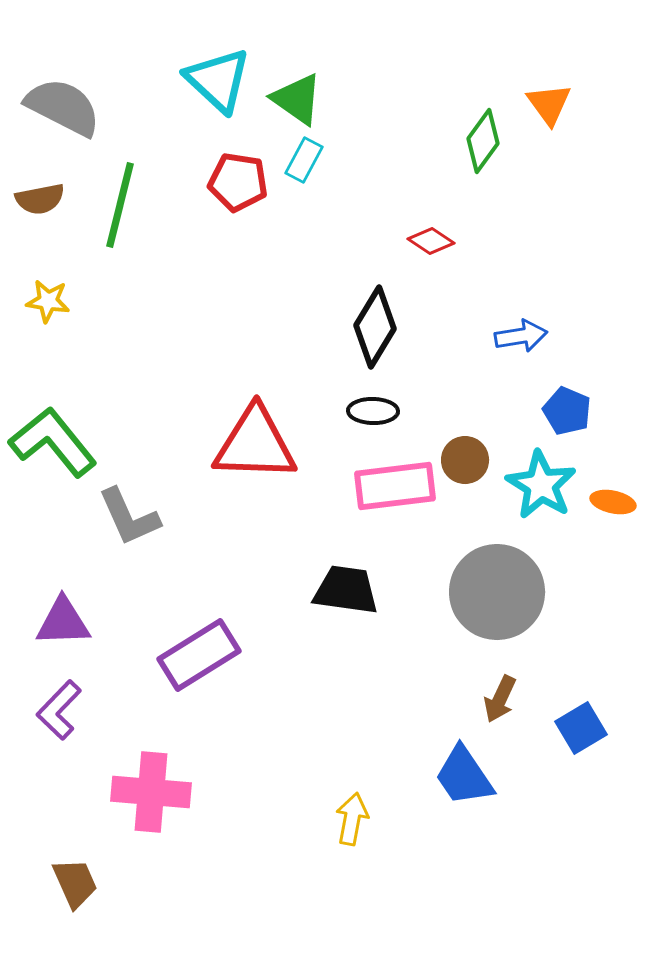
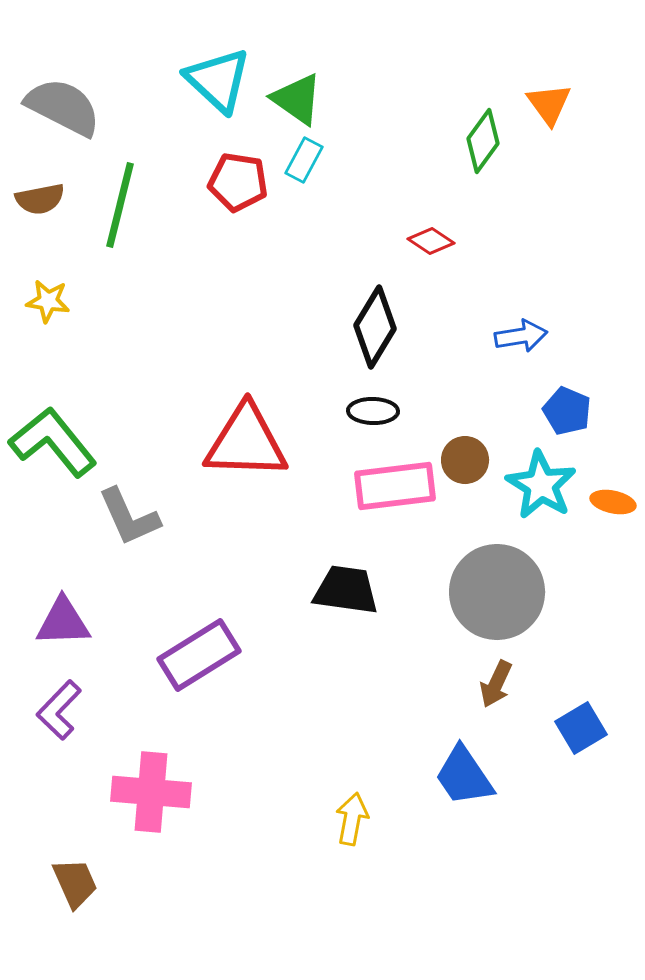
red triangle: moved 9 px left, 2 px up
brown arrow: moved 4 px left, 15 px up
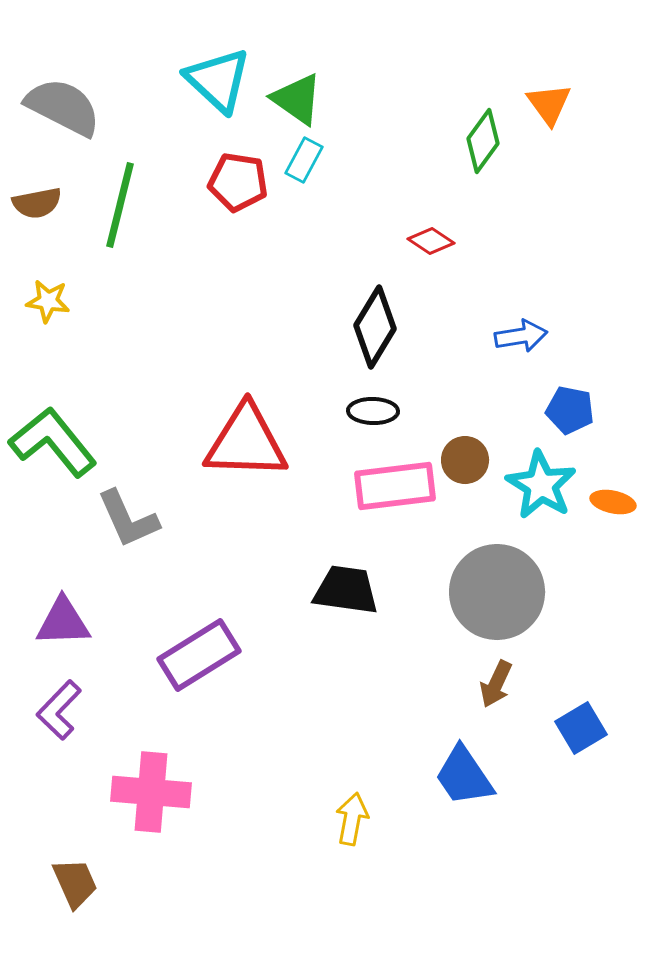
brown semicircle: moved 3 px left, 4 px down
blue pentagon: moved 3 px right, 1 px up; rotated 12 degrees counterclockwise
gray L-shape: moved 1 px left, 2 px down
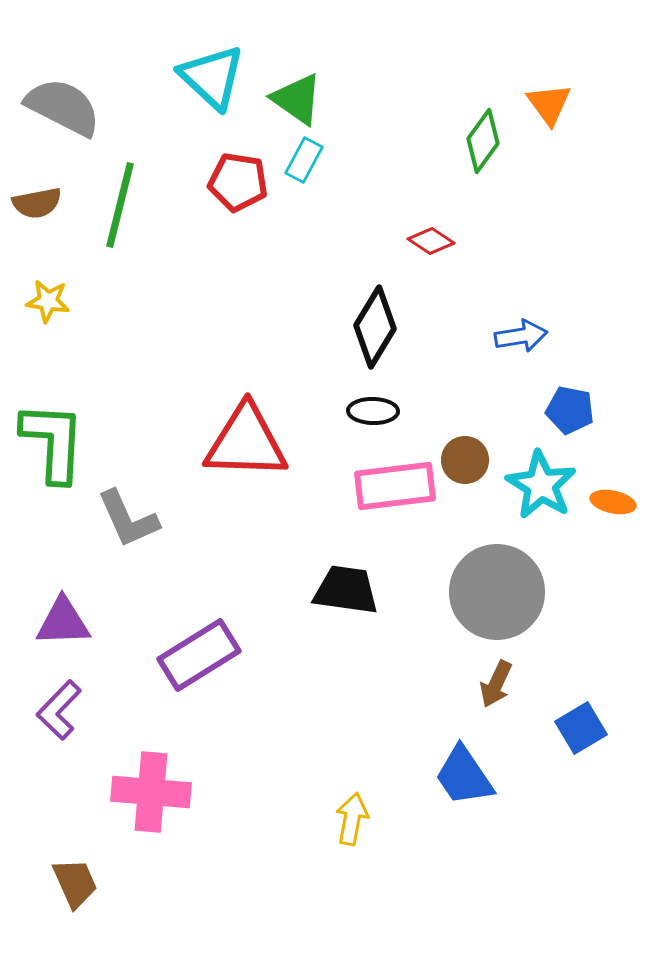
cyan triangle: moved 6 px left, 3 px up
green L-shape: rotated 42 degrees clockwise
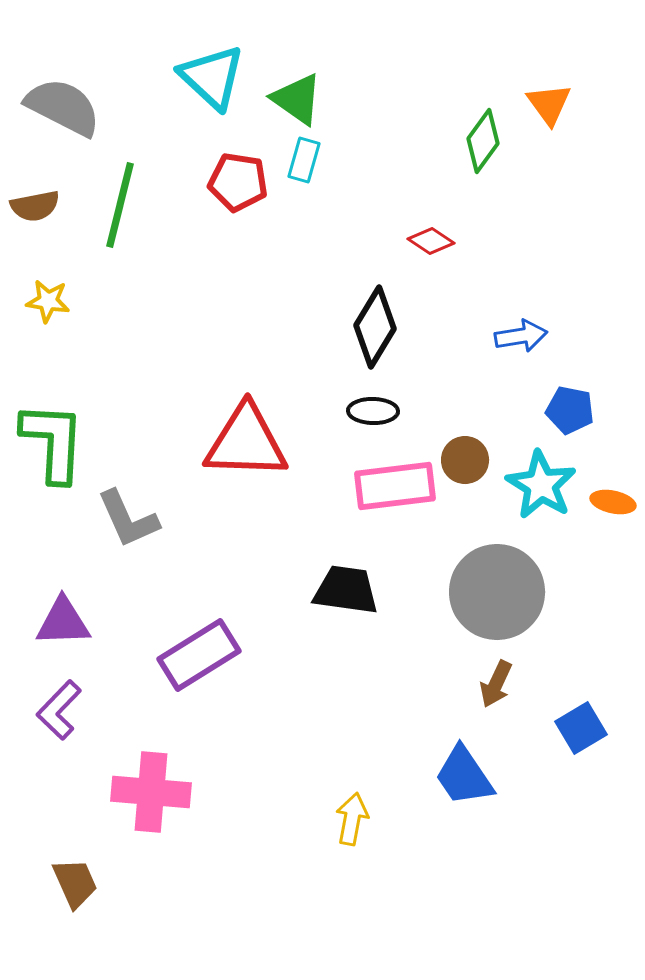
cyan rectangle: rotated 12 degrees counterclockwise
brown semicircle: moved 2 px left, 3 px down
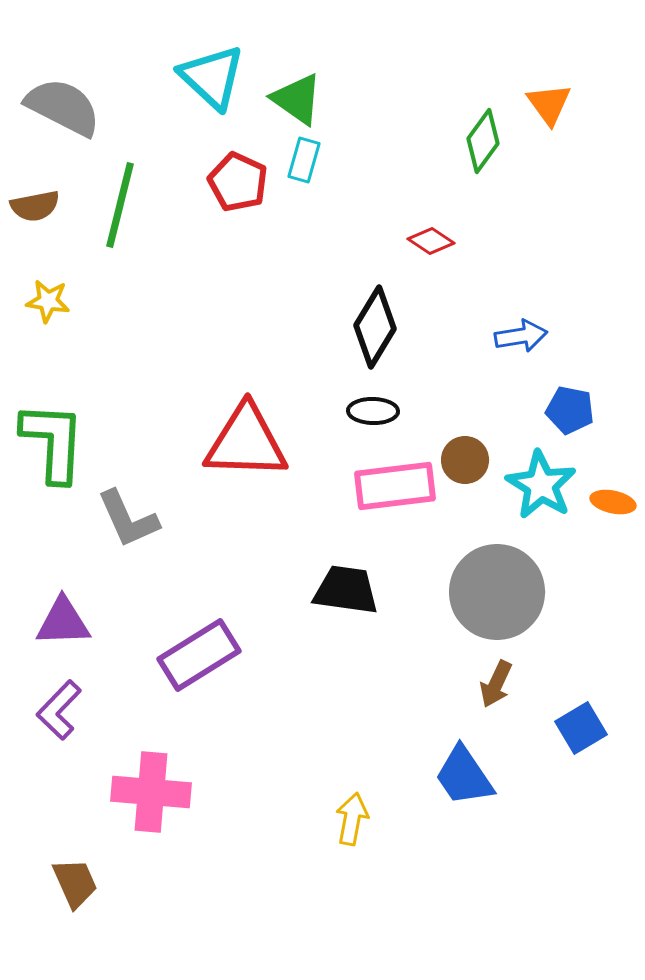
red pentagon: rotated 16 degrees clockwise
